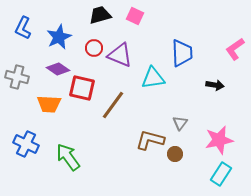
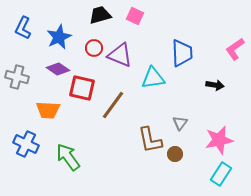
orange trapezoid: moved 1 px left, 6 px down
brown L-shape: rotated 116 degrees counterclockwise
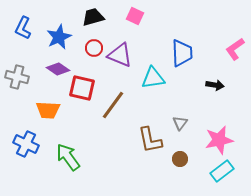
black trapezoid: moved 7 px left, 2 px down
brown circle: moved 5 px right, 5 px down
cyan rectangle: moved 1 px right, 3 px up; rotated 20 degrees clockwise
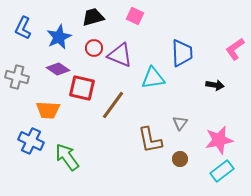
blue cross: moved 5 px right, 3 px up
green arrow: moved 1 px left
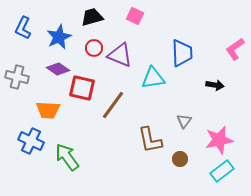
black trapezoid: moved 1 px left
gray triangle: moved 4 px right, 2 px up
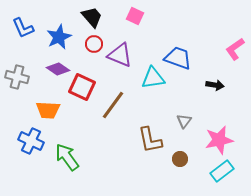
black trapezoid: rotated 65 degrees clockwise
blue L-shape: rotated 50 degrees counterclockwise
red circle: moved 4 px up
blue trapezoid: moved 4 px left, 5 px down; rotated 68 degrees counterclockwise
red square: moved 1 px up; rotated 12 degrees clockwise
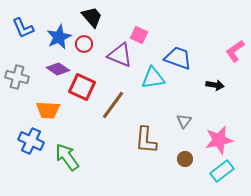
pink square: moved 4 px right, 19 px down
red circle: moved 10 px left
pink L-shape: moved 2 px down
brown L-shape: moved 4 px left; rotated 16 degrees clockwise
brown circle: moved 5 px right
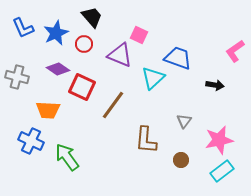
blue star: moved 3 px left, 4 px up
cyan triangle: rotated 35 degrees counterclockwise
brown circle: moved 4 px left, 1 px down
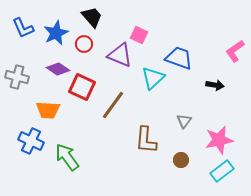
blue trapezoid: moved 1 px right
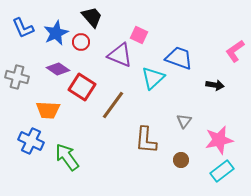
red circle: moved 3 px left, 2 px up
red square: rotated 8 degrees clockwise
